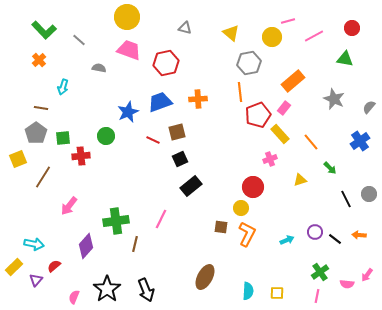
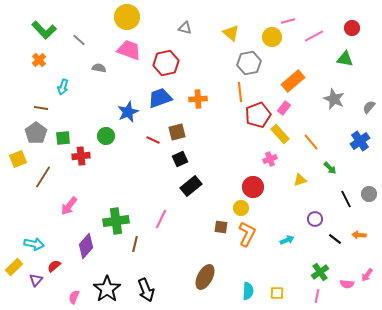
blue trapezoid at (160, 102): moved 4 px up
purple circle at (315, 232): moved 13 px up
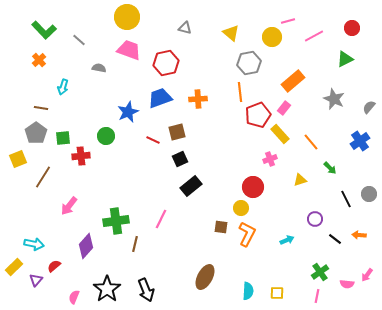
green triangle at (345, 59): rotated 36 degrees counterclockwise
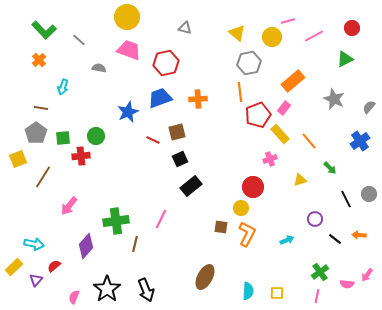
yellow triangle at (231, 33): moved 6 px right
green circle at (106, 136): moved 10 px left
orange line at (311, 142): moved 2 px left, 1 px up
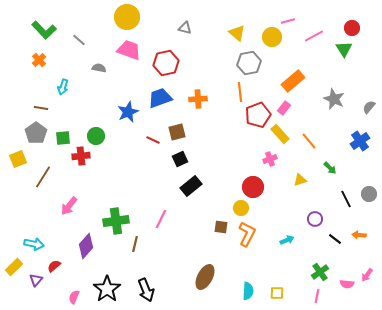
green triangle at (345, 59): moved 1 px left, 10 px up; rotated 36 degrees counterclockwise
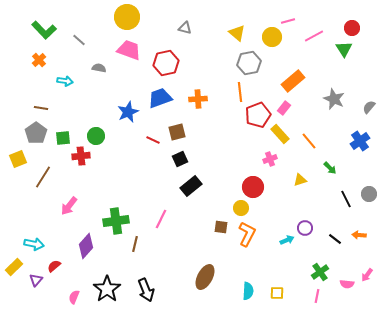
cyan arrow at (63, 87): moved 2 px right, 6 px up; rotated 98 degrees counterclockwise
purple circle at (315, 219): moved 10 px left, 9 px down
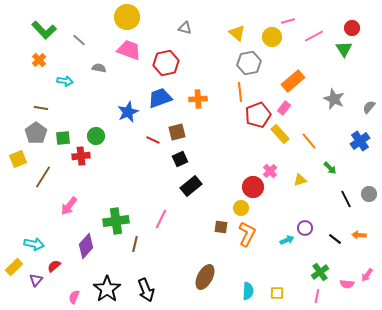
pink cross at (270, 159): moved 12 px down; rotated 24 degrees counterclockwise
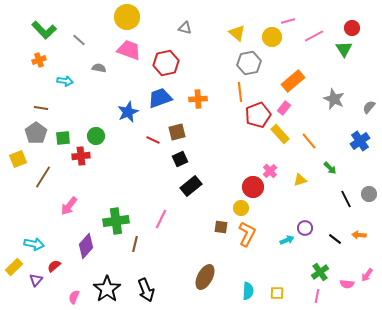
orange cross at (39, 60): rotated 24 degrees clockwise
